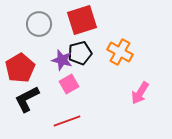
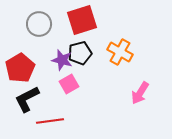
red line: moved 17 px left; rotated 12 degrees clockwise
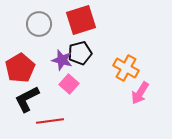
red square: moved 1 px left
orange cross: moved 6 px right, 16 px down
pink square: rotated 18 degrees counterclockwise
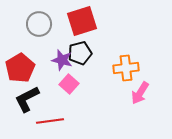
red square: moved 1 px right, 1 px down
orange cross: rotated 35 degrees counterclockwise
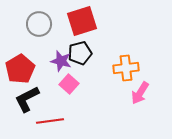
purple star: moved 1 px left, 1 px down
red pentagon: moved 1 px down
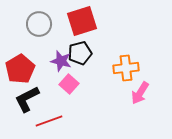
red line: moved 1 px left; rotated 12 degrees counterclockwise
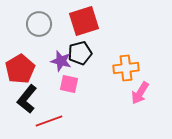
red square: moved 2 px right
pink square: rotated 30 degrees counterclockwise
black L-shape: rotated 24 degrees counterclockwise
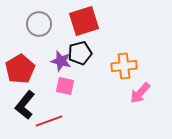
orange cross: moved 2 px left, 2 px up
pink square: moved 4 px left, 2 px down
pink arrow: rotated 10 degrees clockwise
black L-shape: moved 2 px left, 6 px down
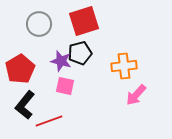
pink arrow: moved 4 px left, 2 px down
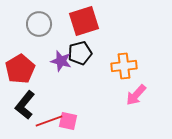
pink square: moved 3 px right, 35 px down
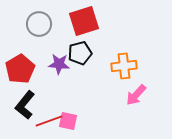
purple star: moved 2 px left, 3 px down; rotated 10 degrees counterclockwise
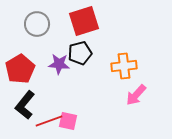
gray circle: moved 2 px left
